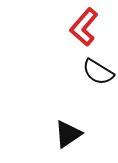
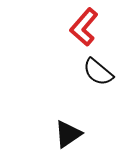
black semicircle: rotated 8 degrees clockwise
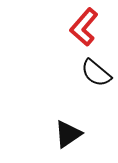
black semicircle: moved 2 px left, 1 px down
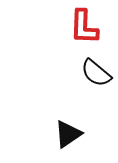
red L-shape: rotated 39 degrees counterclockwise
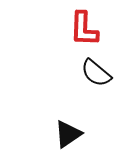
red L-shape: moved 2 px down
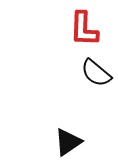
black triangle: moved 8 px down
